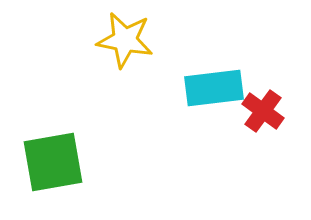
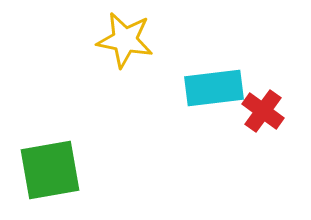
green square: moved 3 px left, 8 px down
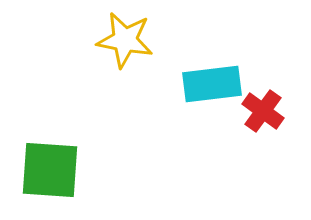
cyan rectangle: moved 2 px left, 4 px up
green square: rotated 14 degrees clockwise
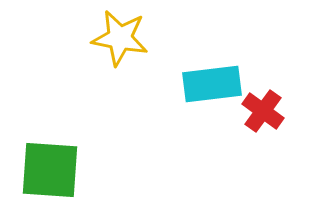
yellow star: moved 5 px left, 2 px up
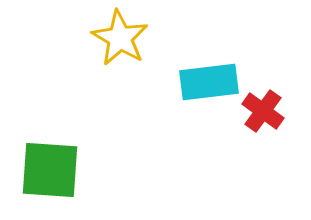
yellow star: rotated 20 degrees clockwise
cyan rectangle: moved 3 px left, 2 px up
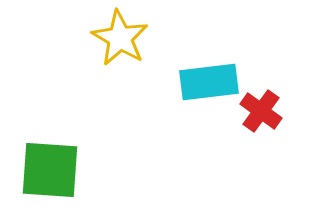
red cross: moved 2 px left
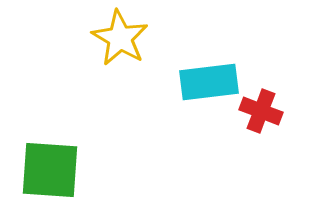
red cross: rotated 15 degrees counterclockwise
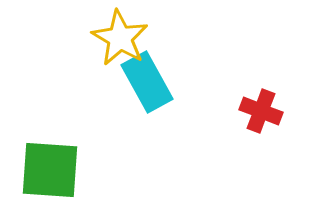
cyan rectangle: moved 62 px left; rotated 68 degrees clockwise
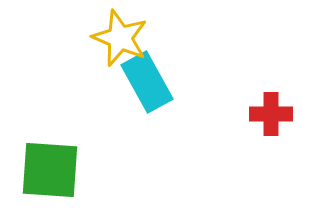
yellow star: rotated 8 degrees counterclockwise
red cross: moved 10 px right, 3 px down; rotated 21 degrees counterclockwise
